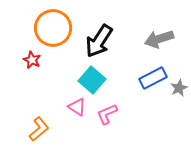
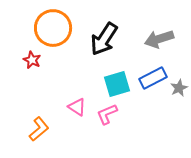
black arrow: moved 5 px right, 2 px up
cyan square: moved 25 px right, 4 px down; rotated 32 degrees clockwise
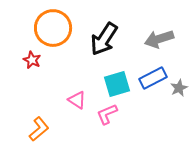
pink triangle: moved 7 px up
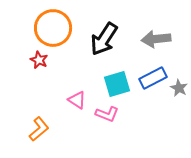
gray arrow: moved 3 px left; rotated 12 degrees clockwise
red star: moved 7 px right
gray star: rotated 18 degrees counterclockwise
pink L-shape: rotated 135 degrees counterclockwise
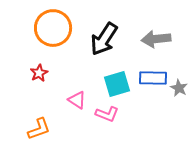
red star: moved 13 px down; rotated 18 degrees clockwise
blue rectangle: rotated 28 degrees clockwise
orange L-shape: rotated 20 degrees clockwise
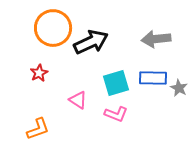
black arrow: moved 13 px left, 3 px down; rotated 148 degrees counterclockwise
cyan square: moved 1 px left, 1 px up
pink triangle: moved 1 px right
pink L-shape: moved 9 px right
orange L-shape: moved 1 px left
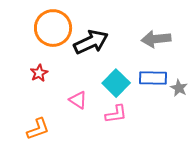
cyan square: rotated 28 degrees counterclockwise
pink L-shape: rotated 30 degrees counterclockwise
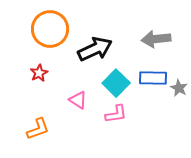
orange circle: moved 3 px left, 1 px down
black arrow: moved 4 px right, 7 px down
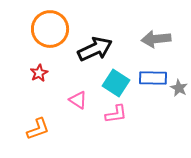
cyan square: rotated 12 degrees counterclockwise
